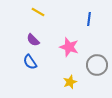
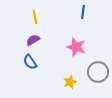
yellow line: moved 3 px left, 5 px down; rotated 48 degrees clockwise
blue line: moved 6 px left, 7 px up
purple semicircle: rotated 104 degrees clockwise
pink star: moved 7 px right
gray circle: moved 1 px right, 7 px down
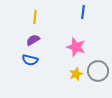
yellow line: rotated 16 degrees clockwise
blue semicircle: moved 2 px up; rotated 42 degrees counterclockwise
gray circle: moved 1 px up
yellow star: moved 6 px right, 8 px up
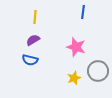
yellow star: moved 2 px left, 4 px down
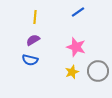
blue line: moved 5 px left; rotated 48 degrees clockwise
yellow star: moved 2 px left, 6 px up
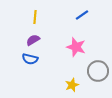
blue line: moved 4 px right, 3 px down
blue semicircle: moved 1 px up
yellow star: moved 13 px down
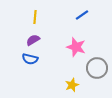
gray circle: moved 1 px left, 3 px up
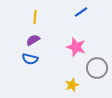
blue line: moved 1 px left, 3 px up
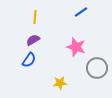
blue semicircle: moved 1 px left, 1 px down; rotated 70 degrees counterclockwise
yellow star: moved 12 px left, 2 px up; rotated 16 degrees clockwise
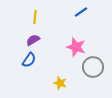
gray circle: moved 4 px left, 1 px up
yellow star: rotated 24 degrees clockwise
